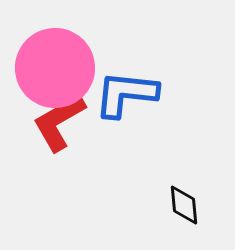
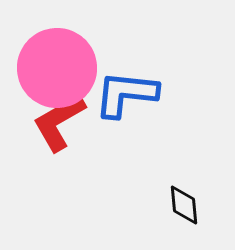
pink circle: moved 2 px right
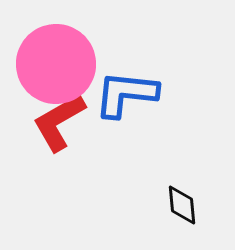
pink circle: moved 1 px left, 4 px up
black diamond: moved 2 px left
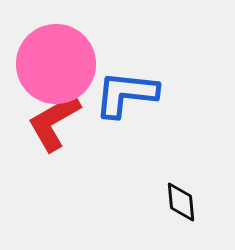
red L-shape: moved 5 px left
black diamond: moved 1 px left, 3 px up
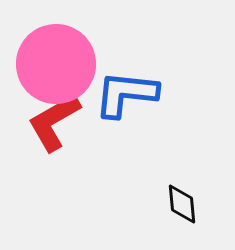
black diamond: moved 1 px right, 2 px down
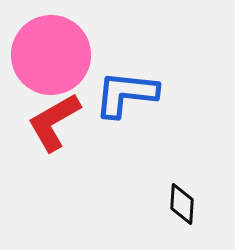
pink circle: moved 5 px left, 9 px up
black diamond: rotated 9 degrees clockwise
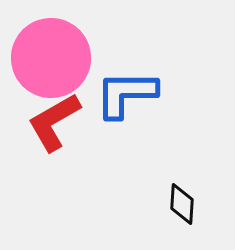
pink circle: moved 3 px down
blue L-shape: rotated 6 degrees counterclockwise
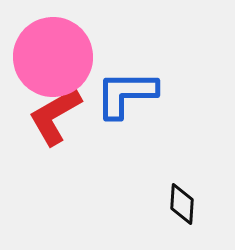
pink circle: moved 2 px right, 1 px up
red L-shape: moved 1 px right, 6 px up
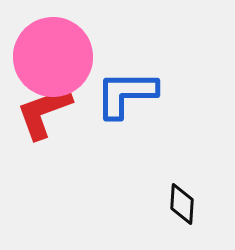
red L-shape: moved 11 px left, 4 px up; rotated 10 degrees clockwise
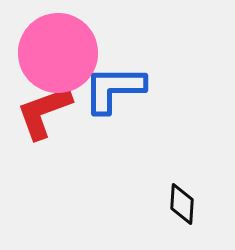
pink circle: moved 5 px right, 4 px up
blue L-shape: moved 12 px left, 5 px up
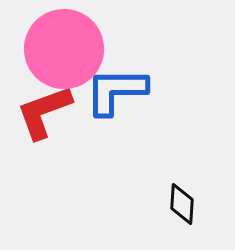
pink circle: moved 6 px right, 4 px up
blue L-shape: moved 2 px right, 2 px down
